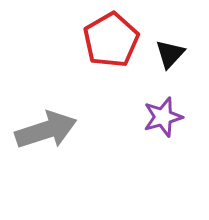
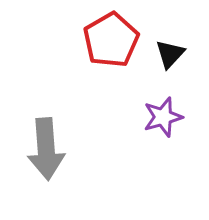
gray arrow: moved 19 px down; rotated 104 degrees clockwise
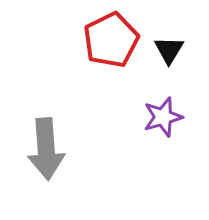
red pentagon: rotated 4 degrees clockwise
black triangle: moved 1 px left, 4 px up; rotated 12 degrees counterclockwise
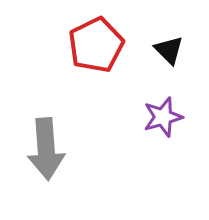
red pentagon: moved 15 px left, 5 px down
black triangle: rotated 16 degrees counterclockwise
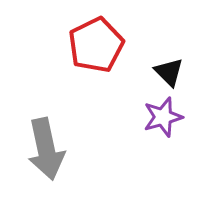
black triangle: moved 22 px down
gray arrow: rotated 8 degrees counterclockwise
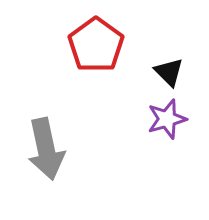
red pentagon: rotated 10 degrees counterclockwise
purple star: moved 4 px right, 2 px down
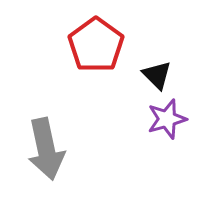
black triangle: moved 12 px left, 3 px down
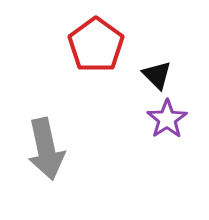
purple star: rotated 18 degrees counterclockwise
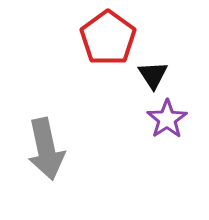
red pentagon: moved 12 px right, 7 px up
black triangle: moved 4 px left; rotated 12 degrees clockwise
